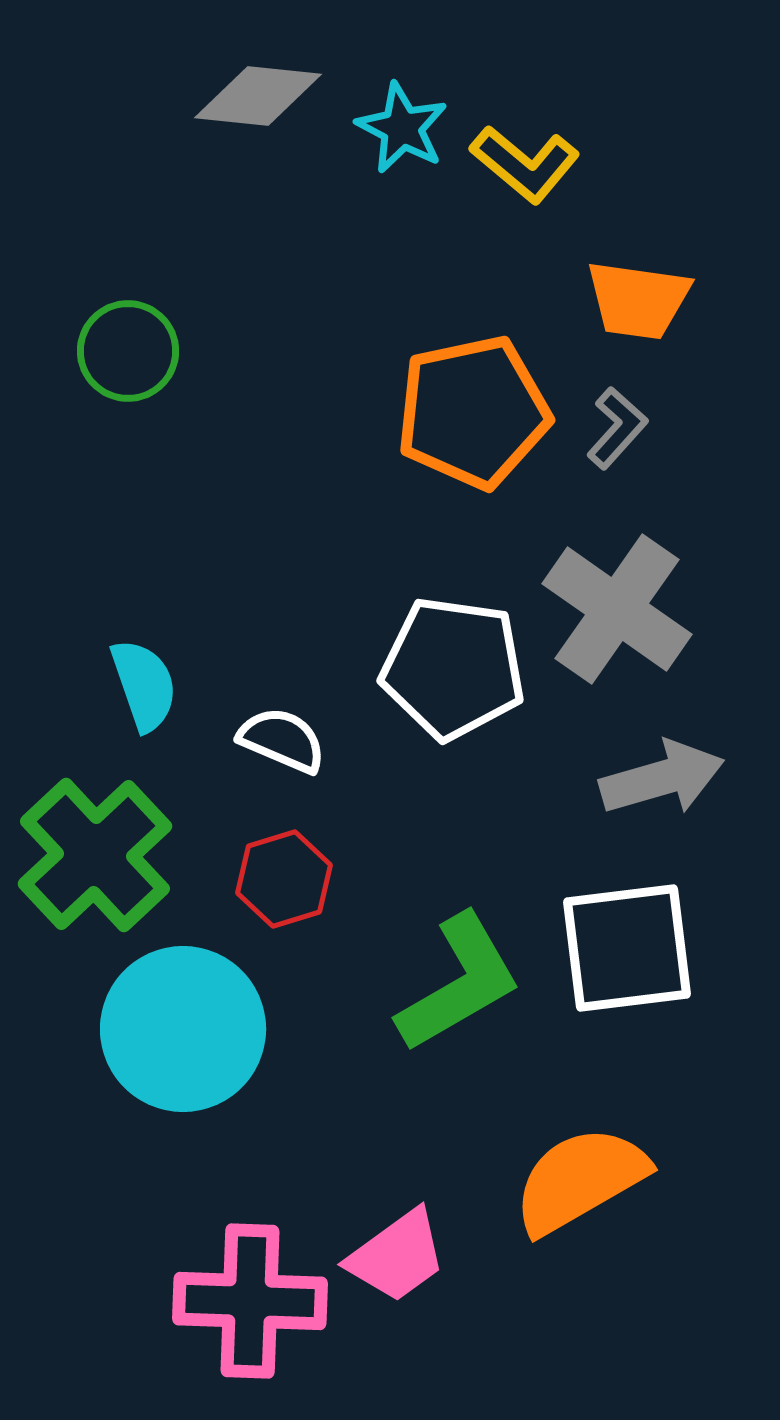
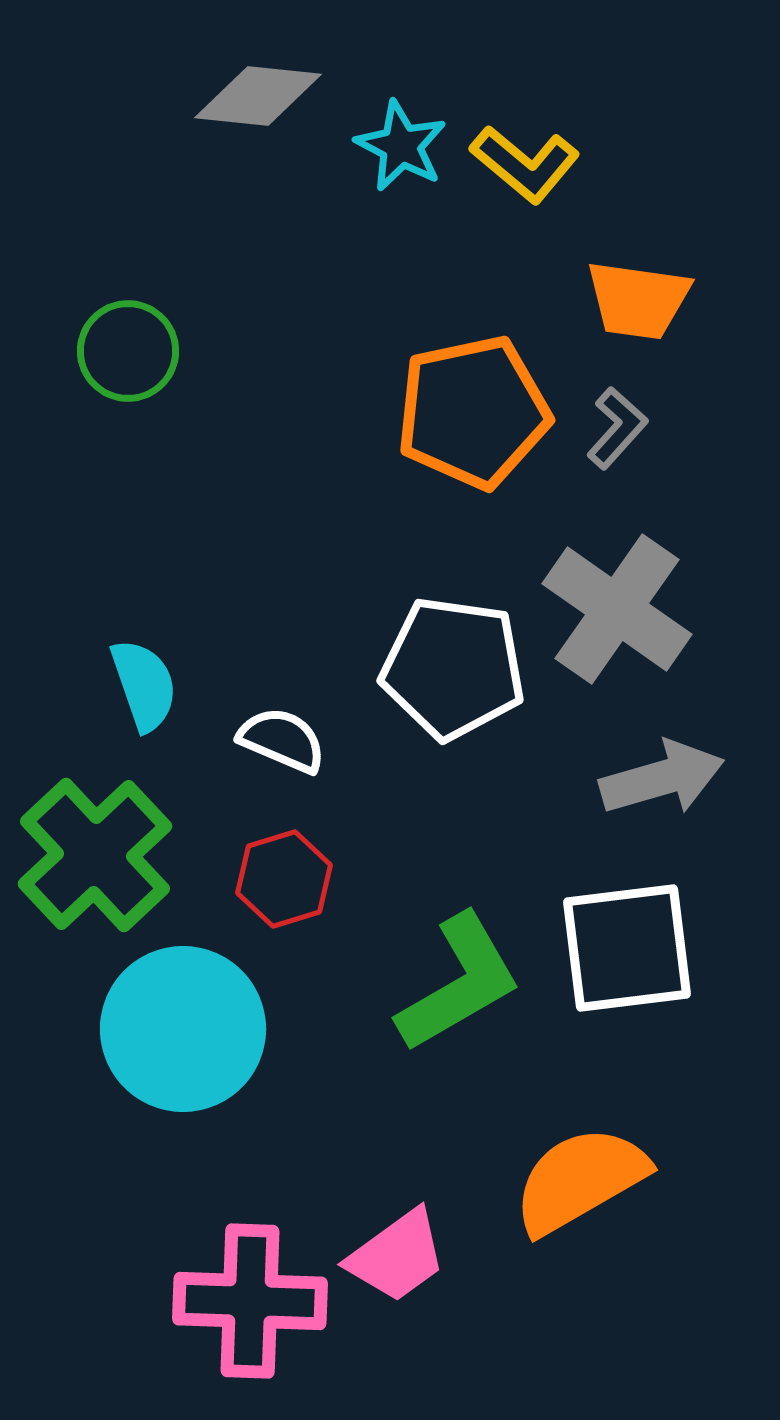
cyan star: moved 1 px left, 18 px down
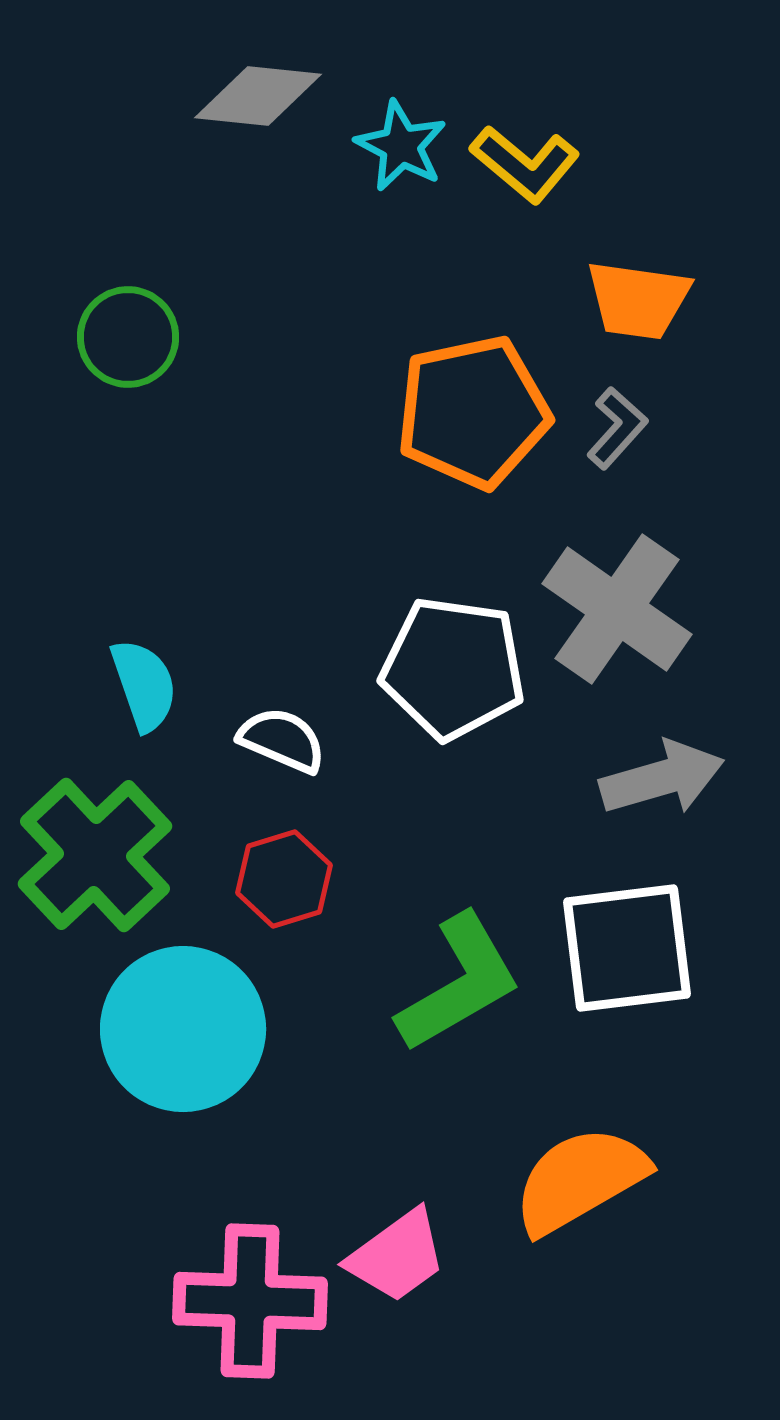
green circle: moved 14 px up
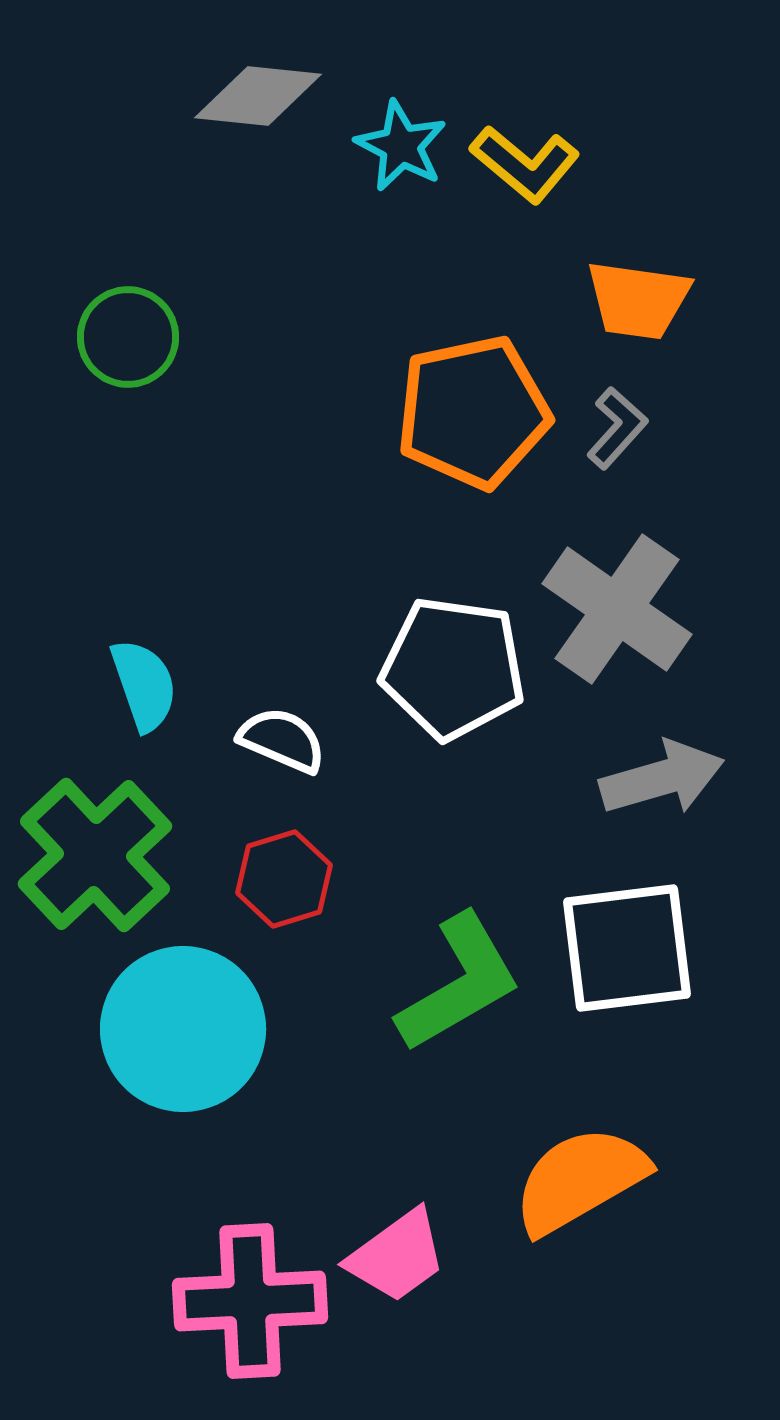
pink cross: rotated 5 degrees counterclockwise
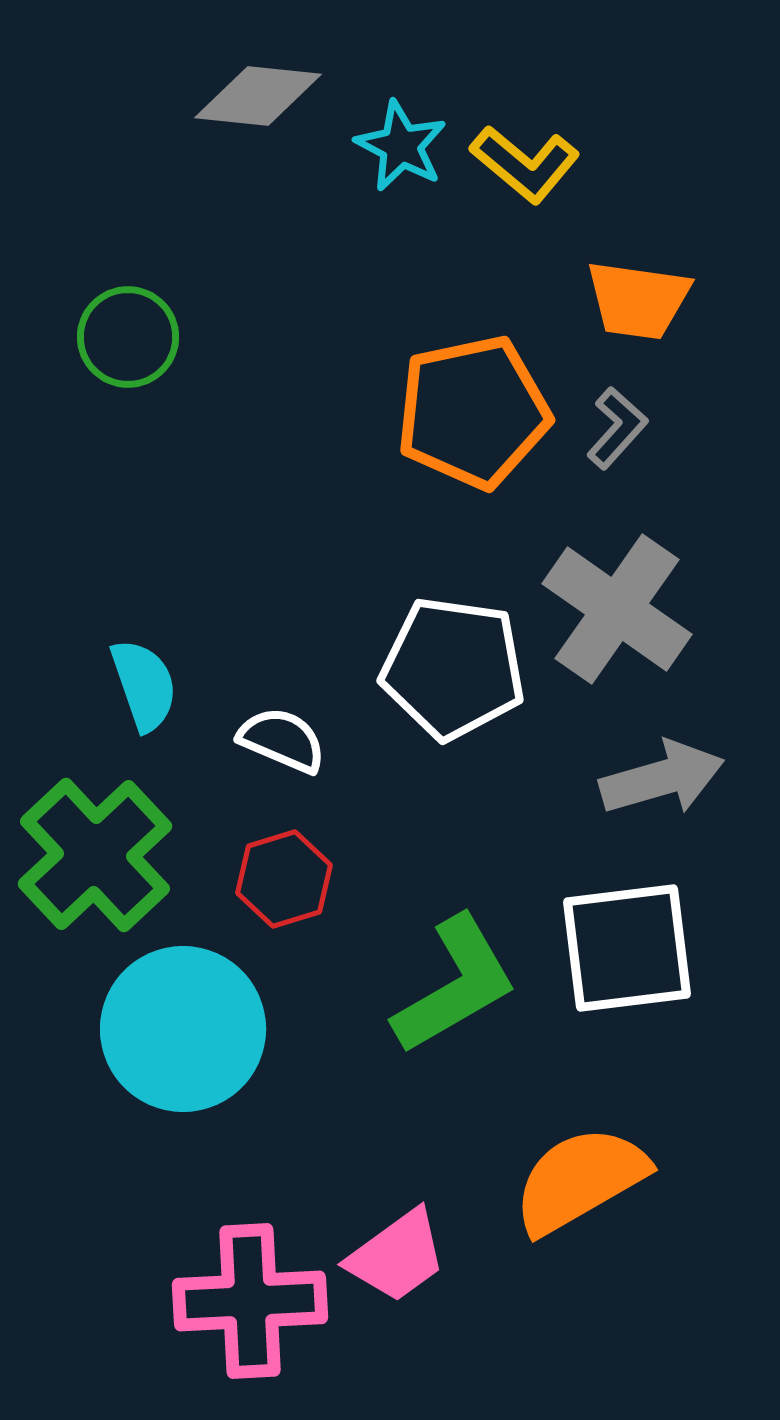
green L-shape: moved 4 px left, 2 px down
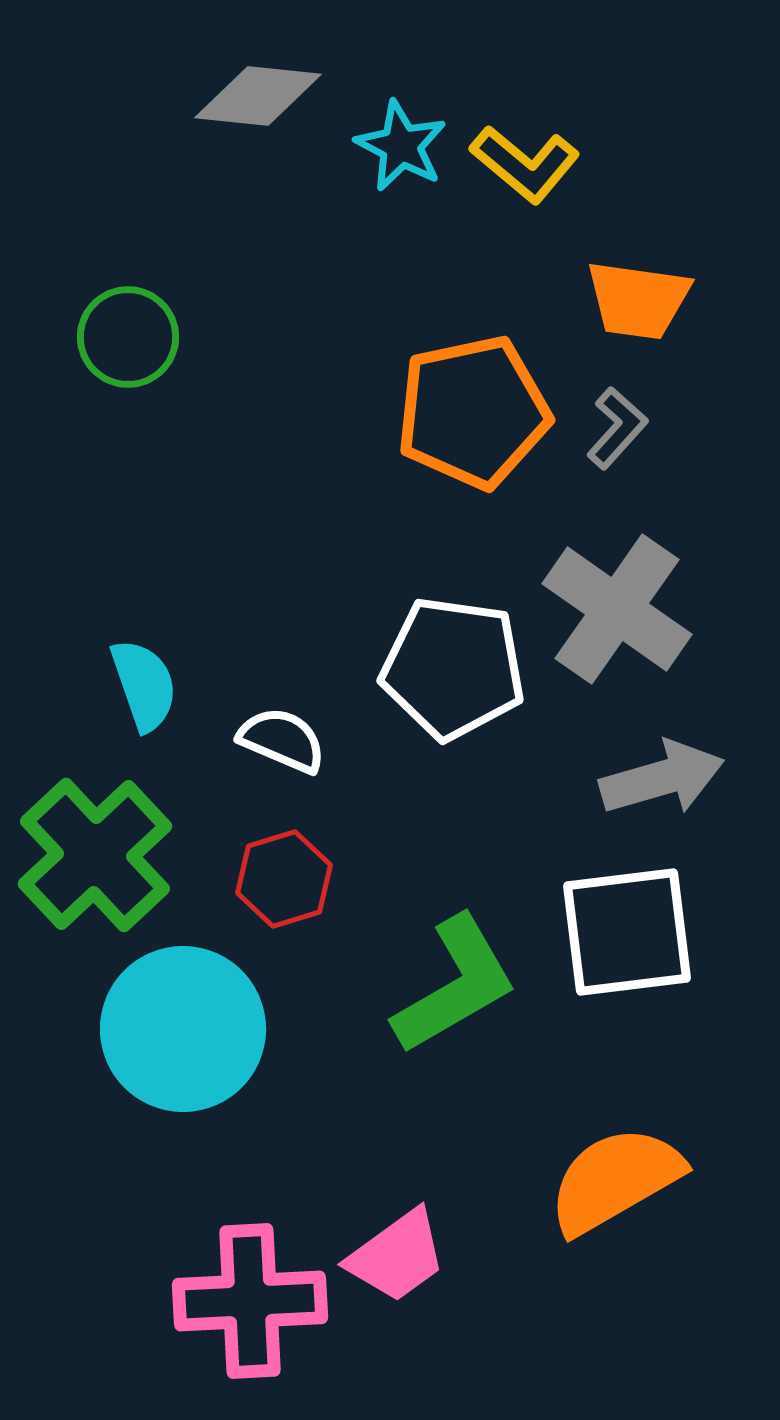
white square: moved 16 px up
orange semicircle: moved 35 px right
